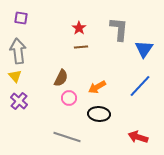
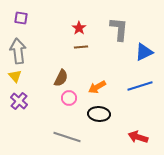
blue triangle: moved 3 px down; rotated 30 degrees clockwise
blue line: rotated 30 degrees clockwise
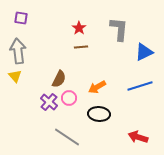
brown semicircle: moved 2 px left, 1 px down
purple cross: moved 30 px right, 1 px down
gray line: rotated 16 degrees clockwise
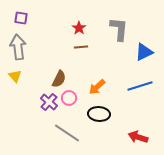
gray arrow: moved 4 px up
orange arrow: rotated 12 degrees counterclockwise
gray line: moved 4 px up
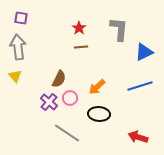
pink circle: moved 1 px right
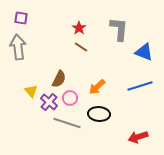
brown line: rotated 40 degrees clockwise
blue triangle: rotated 48 degrees clockwise
yellow triangle: moved 16 px right, 15 px down
gray line: moved 10 px up; rotated 16 degrees counterclockwise
red arrow: rotated 36 degrees counterclockwise
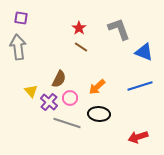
gray L-shape: rotated 25 degrees counterclockwise
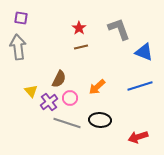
brown line: rotated 48 degrees counterclockwise
purple cross: rotated 12 degrees clockwise
black ellipse: moved 1 px right, 6 px down
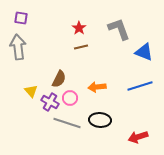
orange arrow: rotated 36 degrees clockwise
purple cross: moved 1 px right; rotated 24 degrees counterclockwise
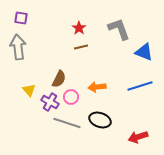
yellow triangle: moved 2 px left, 1 px up
pink circle: moved 1 px right, 1 px up
black ellipse: rotated 15 degrees clockwise
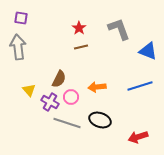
blue triangle: moved 4 px right, 1 px up
